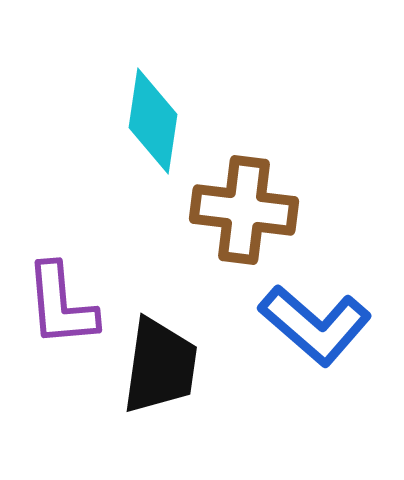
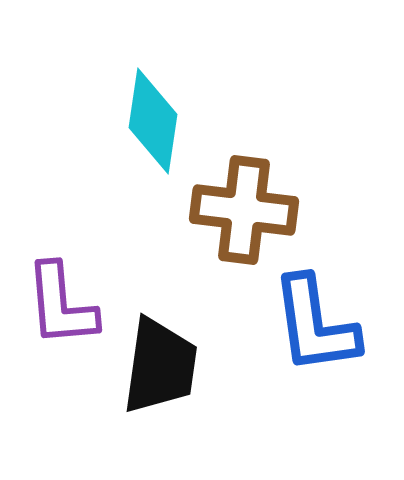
blue L-shape: rotated 41 degrees clockwise
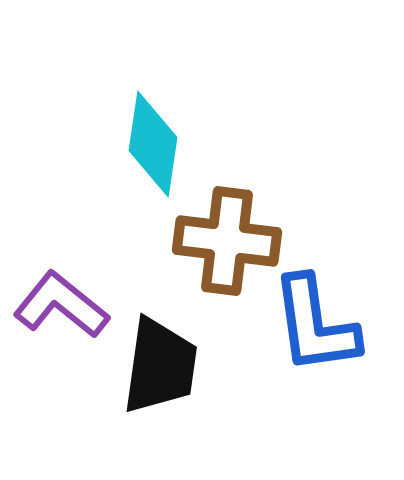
cyan diamond: moved 23 px down
brown cross: moved 17 px left, 31 px down
purple L-shape: rotated 134 degrees clockwise
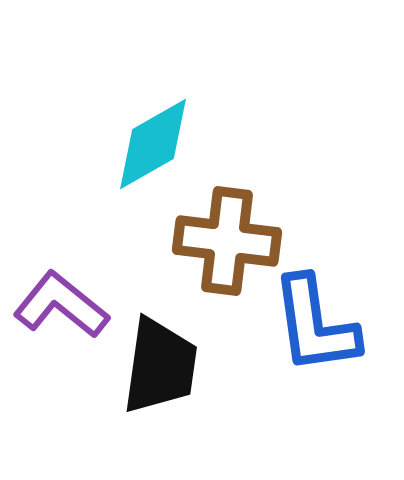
cyan diamond: rotated 52 degrees clockwise
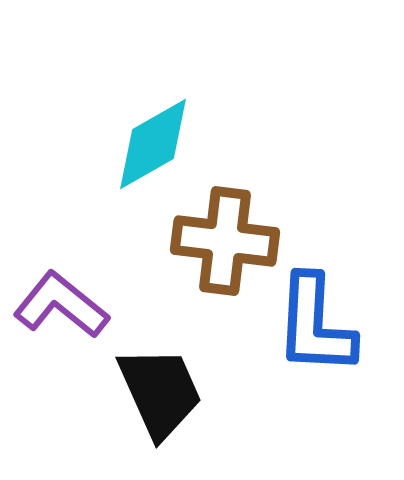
brown cross: moved 2 px left
blue L-shape: rotated 11 degrees clockwise
black trapezoid: moved 26 px down; rotated 32 degrees counterclockwise
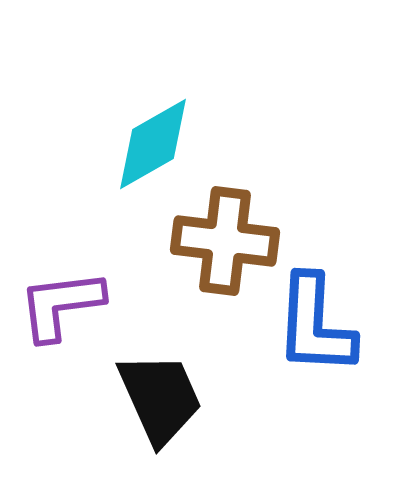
purple L-shape: rotated 46 degrees counterclockwise
black trapezoid: moved 6 px down
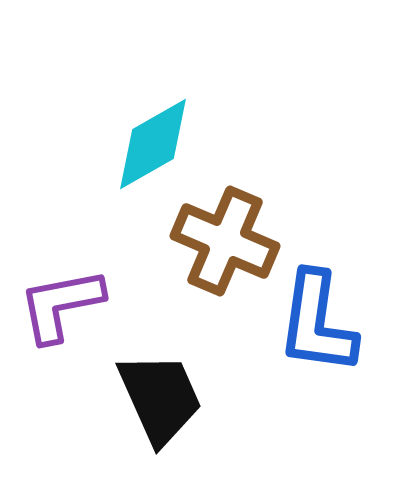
brown cross: rotated 16 degrees clockwise
purple L-shape: rotated 4 degrees counterclockwise
blue L-shape: moved 2 px right, 2 px up; rotated 5 degrees clockwise
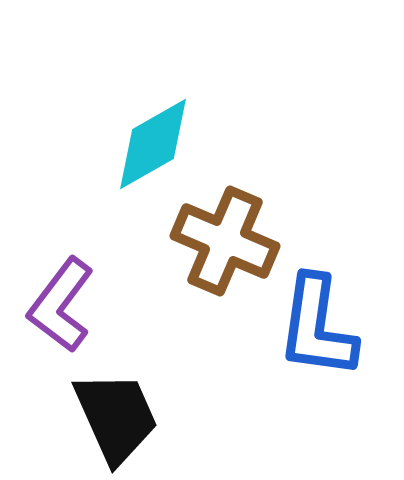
purple L-shape: rotated 42 degrees counterclockwise
blue L-shape: moved 4 px down
black trapezoid: moved 44 px left, 19 px down
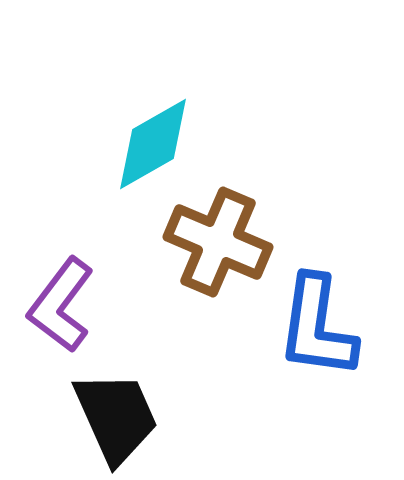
brown cross: moved 7 px left, 1 px down
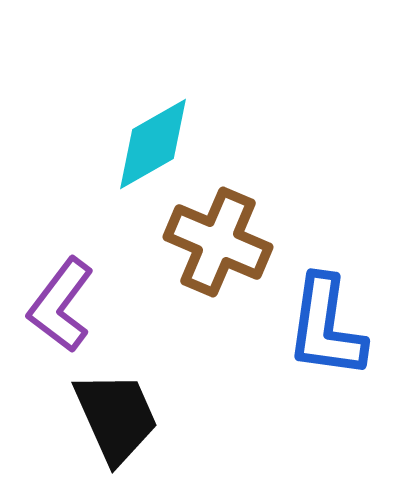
blue L-shape: moved 9 px right
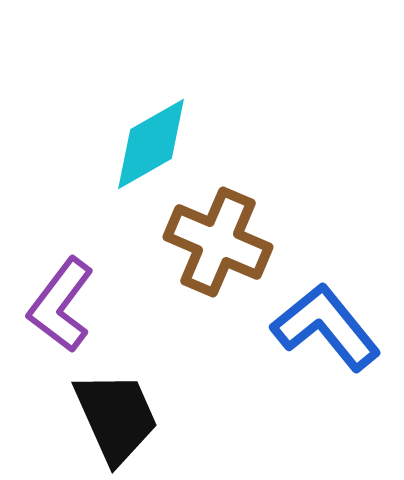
cyan diamond: moved 2 px left
blue L-shape: rotated 133 degrees clockwise
